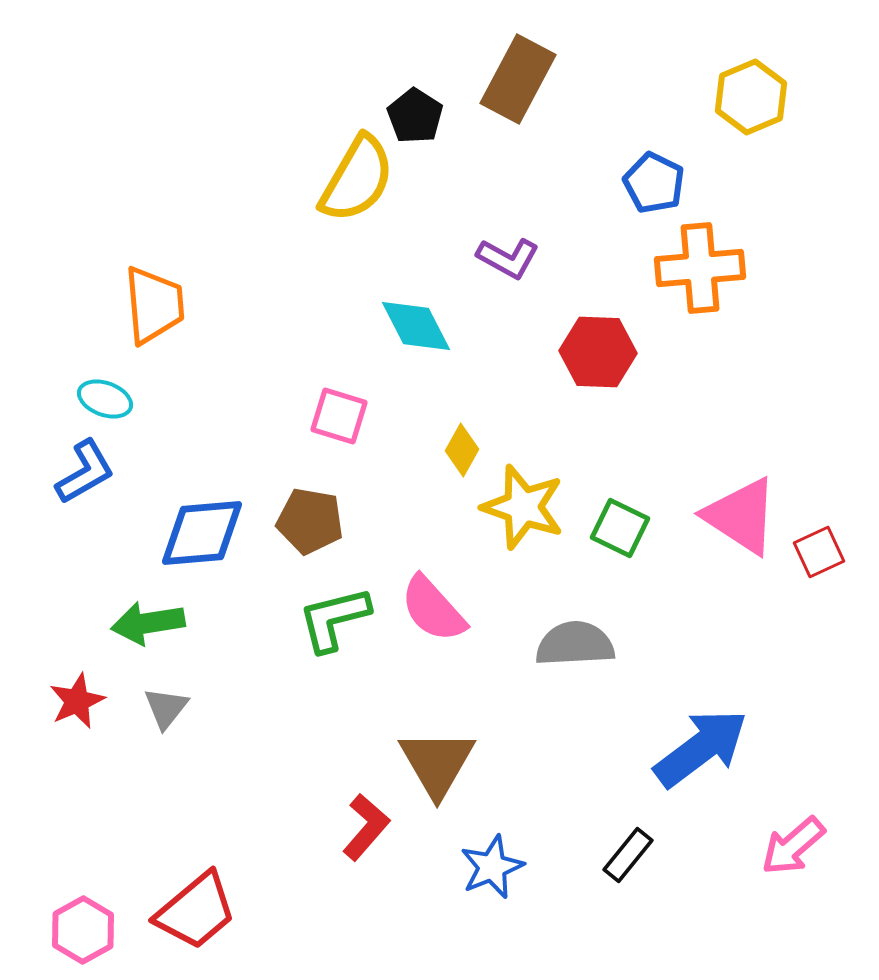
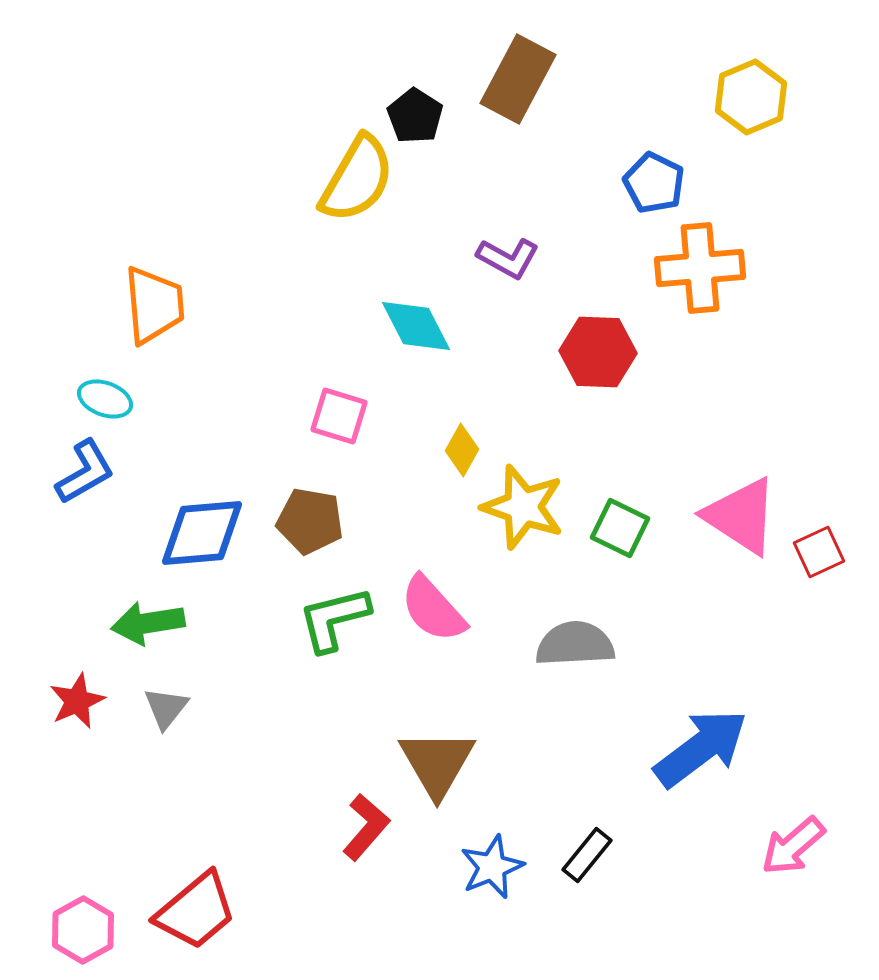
black rectangle: moved 41 px left
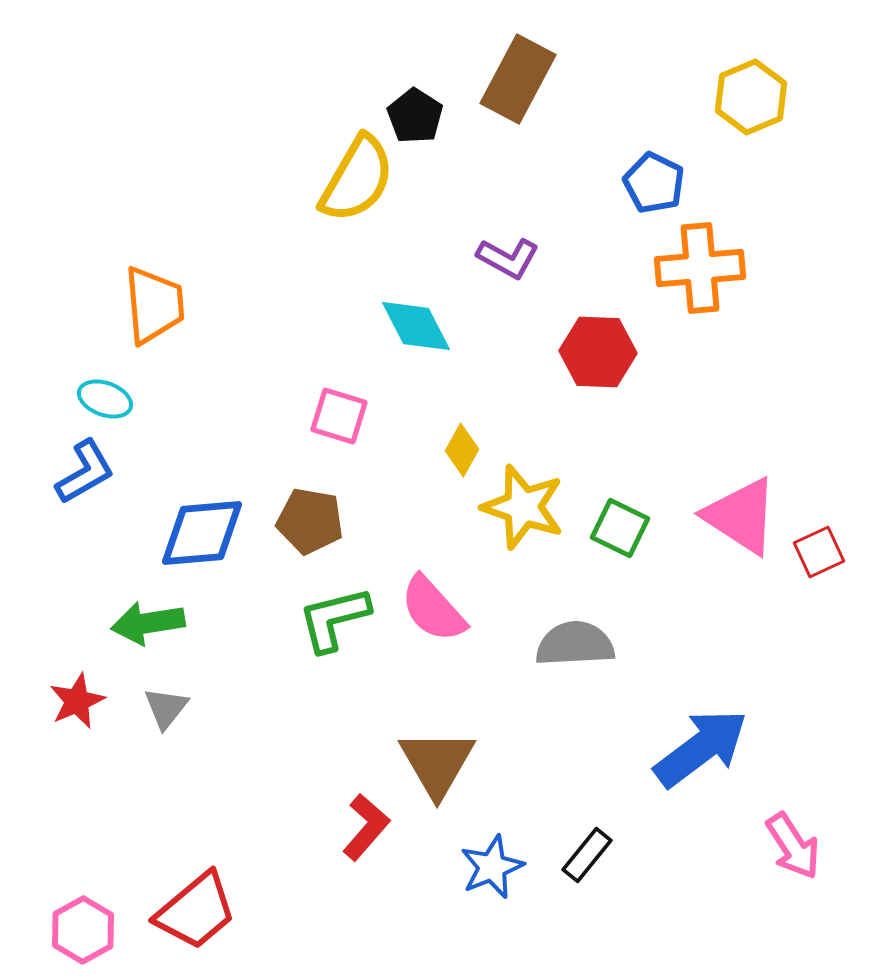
pink arrow: rotated 82 degrees counterclockwise
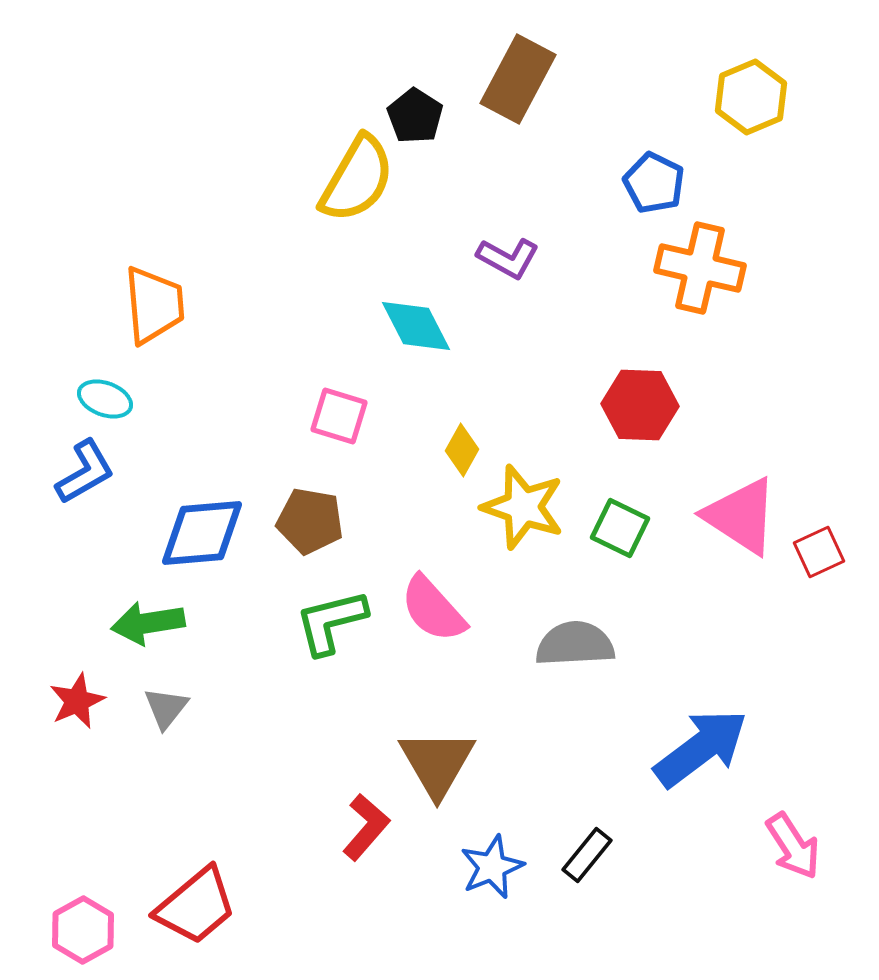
orange cross: rotated 18 degrees clockwise
red hexagon: moved 42 px right, 53 px down
green L-shape: moved 3 px left, 3 px down
red trapezoid: moved 5 px up
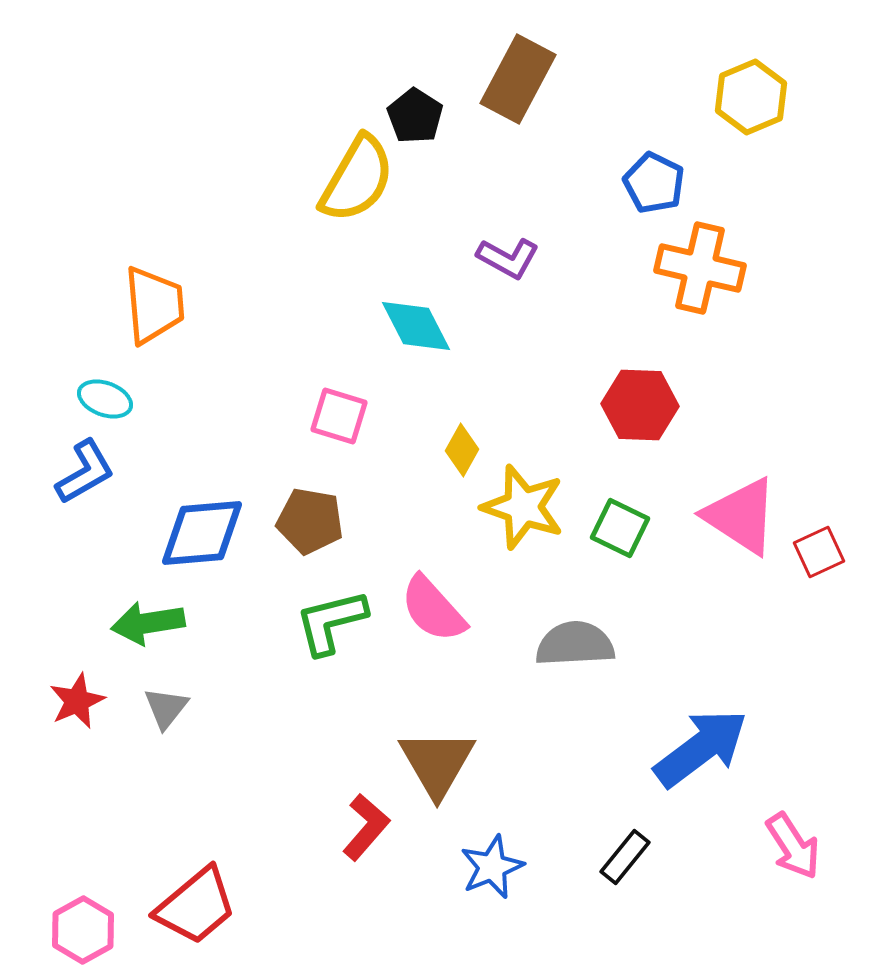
black rectangle: moved 38 px right, 2 px down
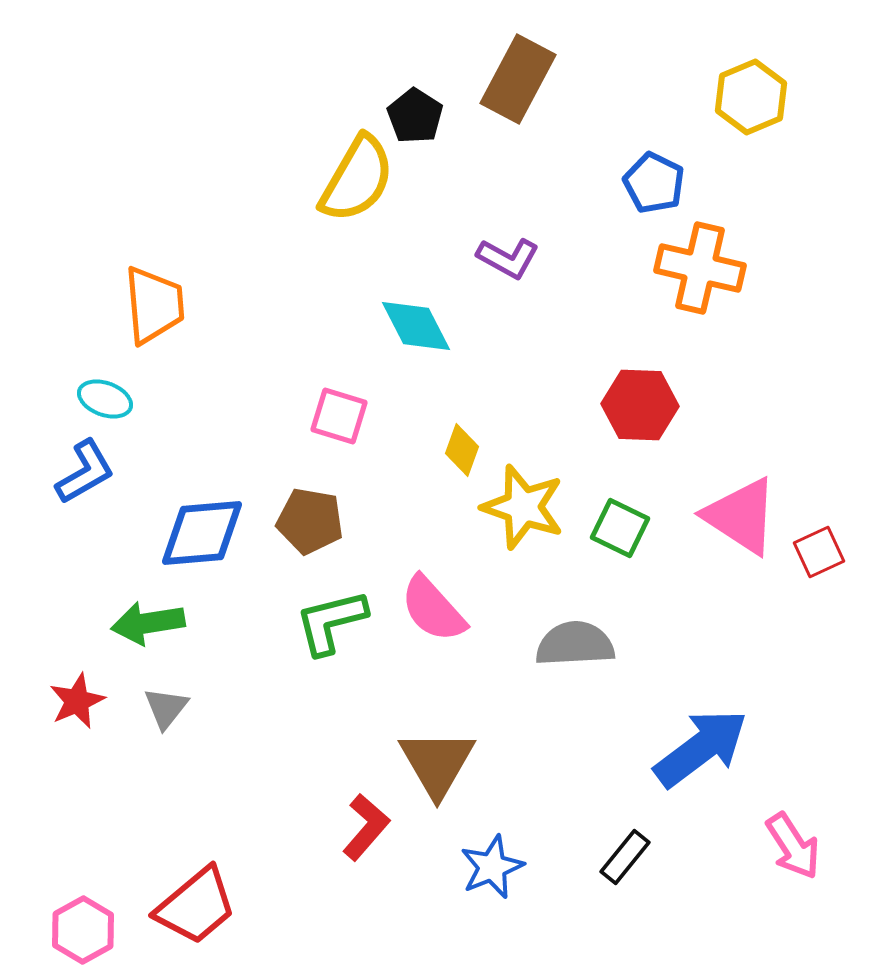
yellow diamond: rotated 9 degrees counterclockwise
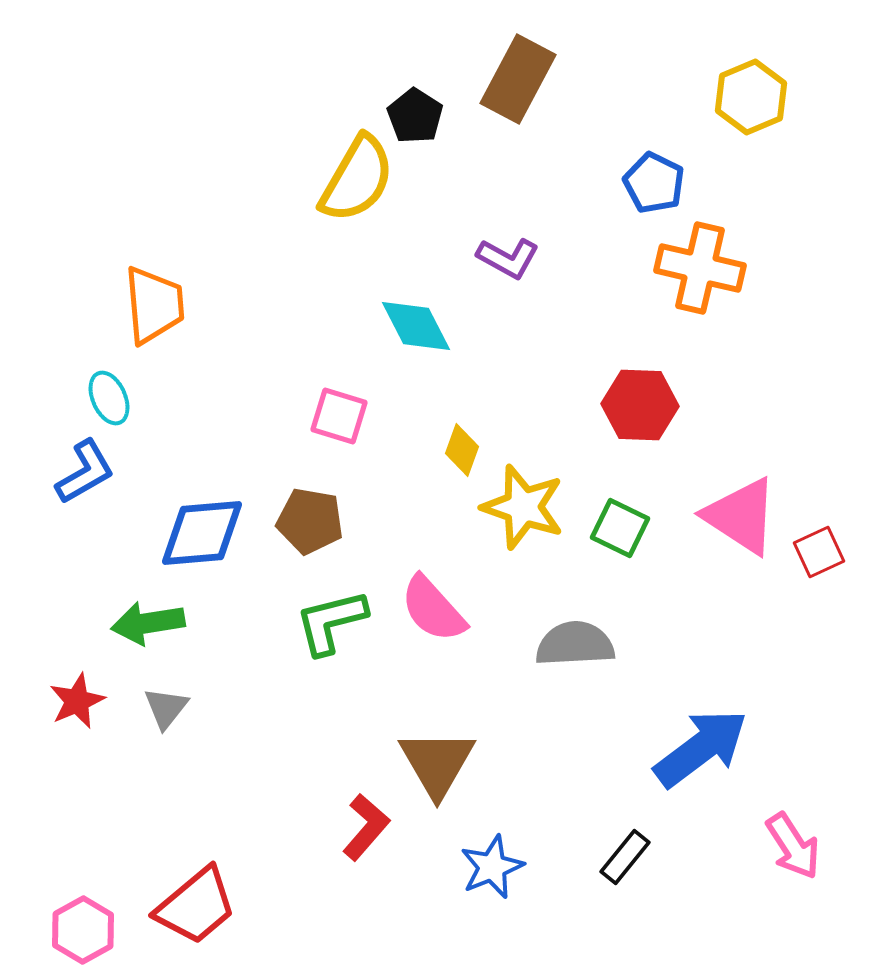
cyan ellipse: moved 4 px right, 1 px up; rotated 46 degrees clockwise
